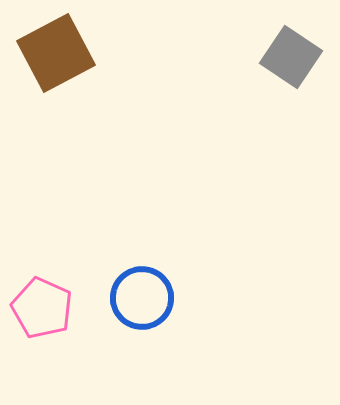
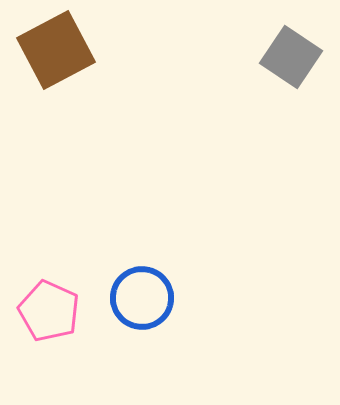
brown square: moved 3 px up
pink pentagon: moved 7 px right, 3 px down
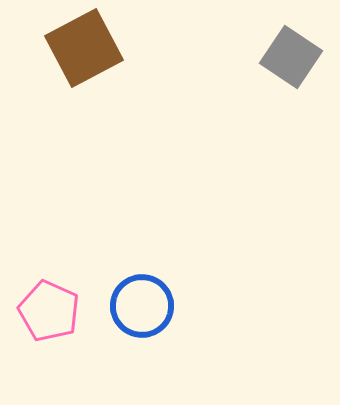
brown square: moved 28 px right, 2 px up
blue circle: moved 8 px down
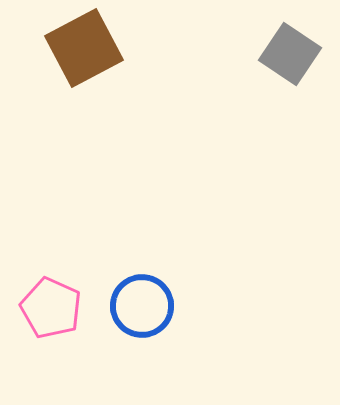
gray square: moved 1 px left, 3 px up
pink pentagon: moved 2 px right, 3 px up
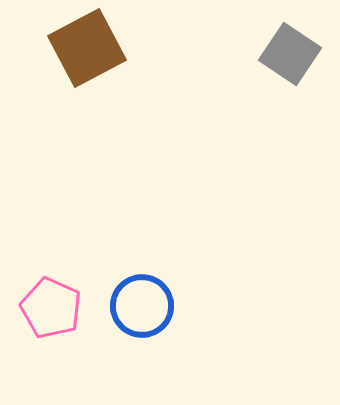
brown square: moved 3 px right
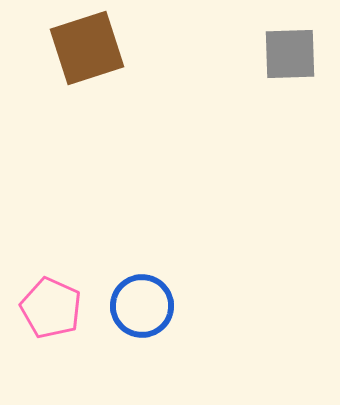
brown square: rotated 10 degrees clockwise
gray square: rotated 36 degrees counterclockwise
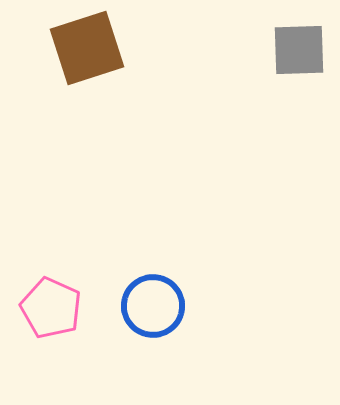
gray square: moved 9 px right, 4 px up
blue circle: moved 11 px right
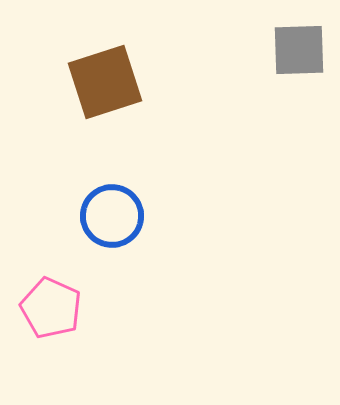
brown square: moved 18 px right, 34 px down
blue circle: moved 41 px left, 90 px up
